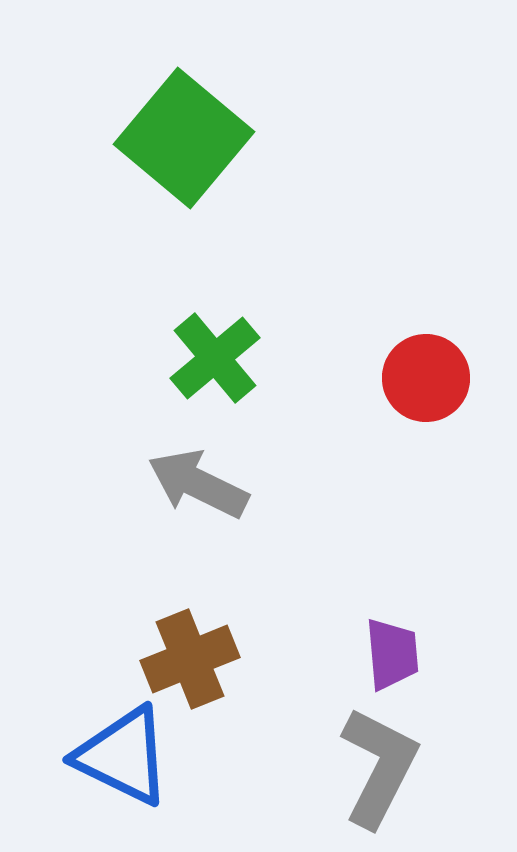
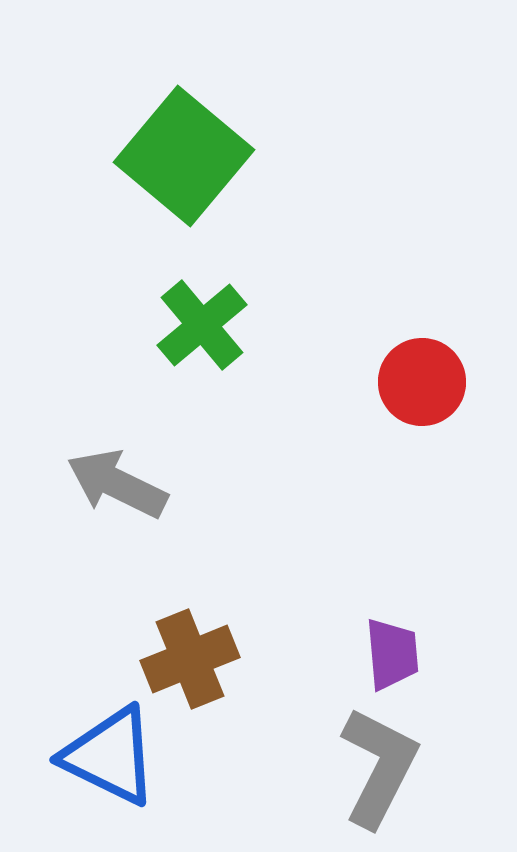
green square: moved 18 px down
green cross: moved 13 px left, 33 px up
red circle: moved 4 px left, 4 px down
gray arrow: moved 81 px left
blue triangle: moved 13 px left
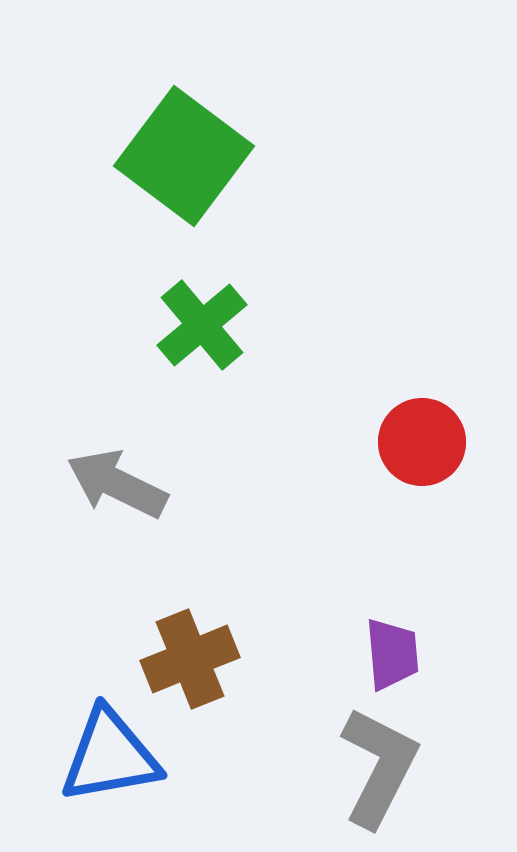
green square: rotated 3 degrees counterclockwise
red circle: moved 60 px down
blue triangle: rotated 36 degrees counterclockwise
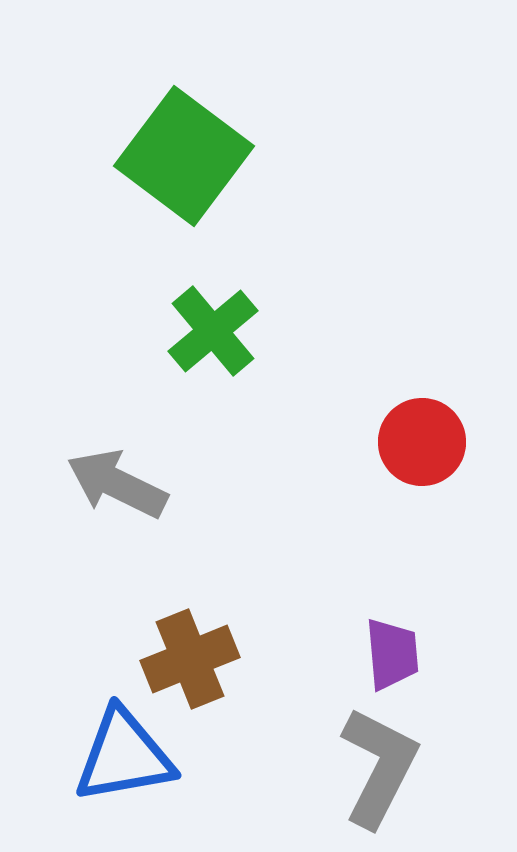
green cross: moved 11 px right, 6 px down
blue triangle: moved 14 px right
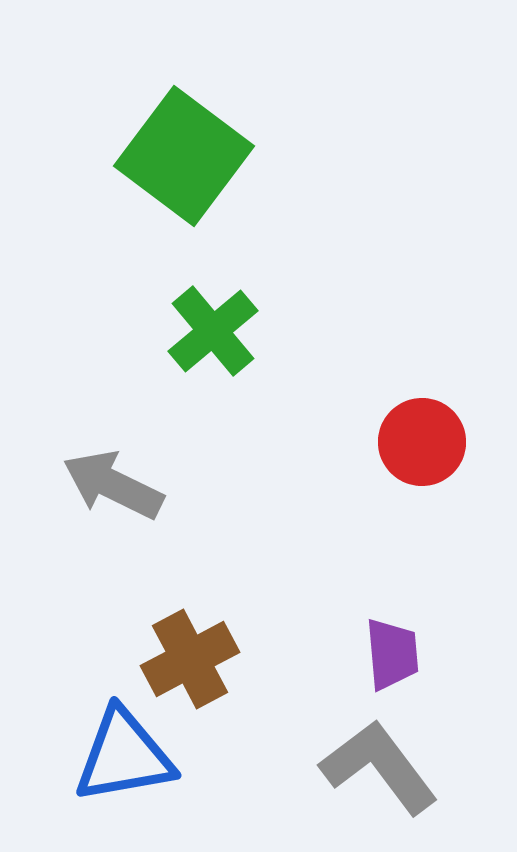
gray arrow: moved 4 px left, 1 px down
brown cross: rotated 6 degrees counterclockwise
gray L-shape: rotated 64 degrees counterclockwise
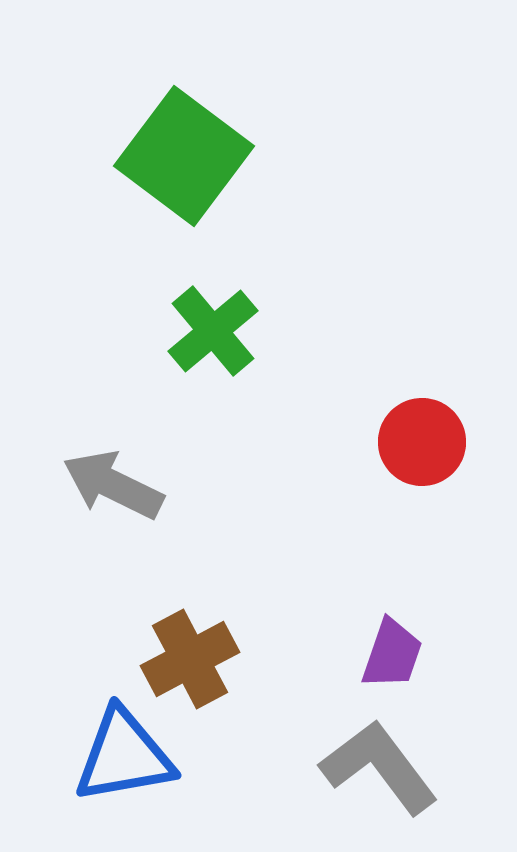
purple trapezoid: rotated 24 degrees clockwise
